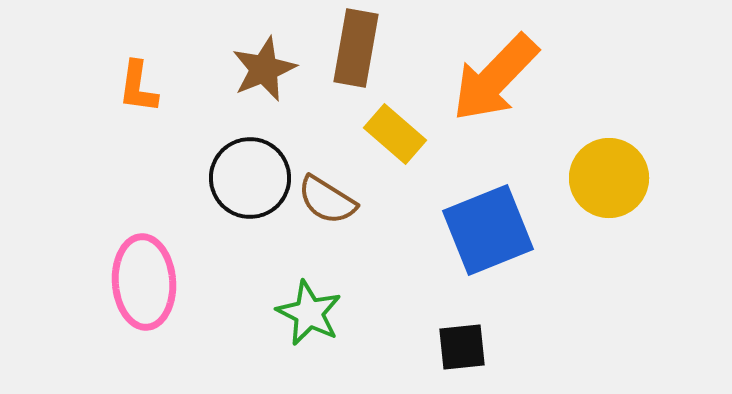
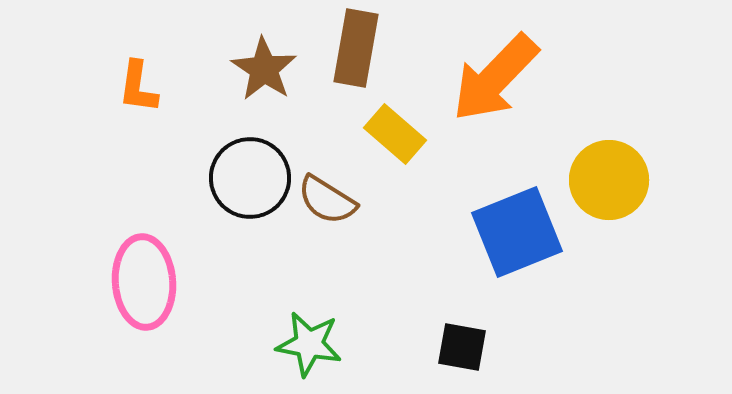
brown star: rotated 16 degrees counterclockwise
yellow circle: moved 2 px down
blue square: moved 29 px right, 2 px down
green star: moved 31 px down; rotated 16 degrees counterclockwise
black square: rotated 16 degrees clockwise
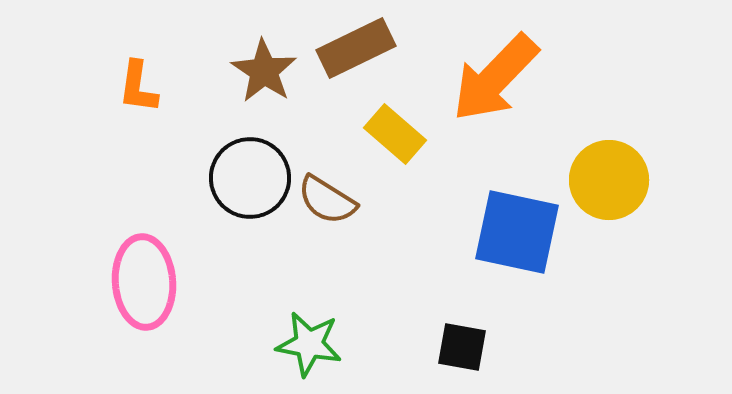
brown rectangle: rotated 54 degrees clockwise
brown star: moved 2 px down
blue square: rotated 34 degrees clockwise
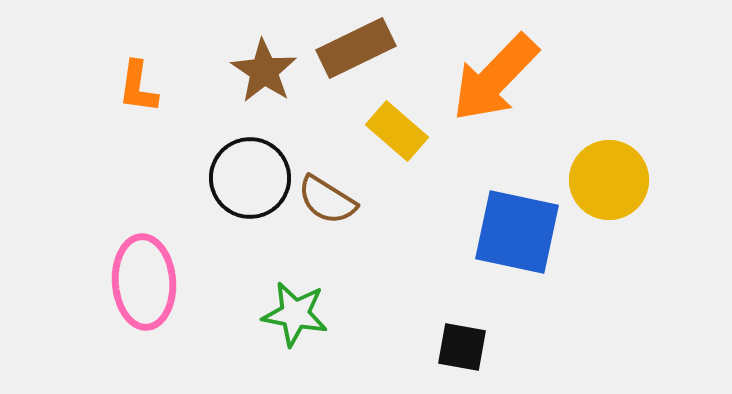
yellow rectangle: moved 2 px right, 3 px up
green star: moved 14 px left, 30 px up
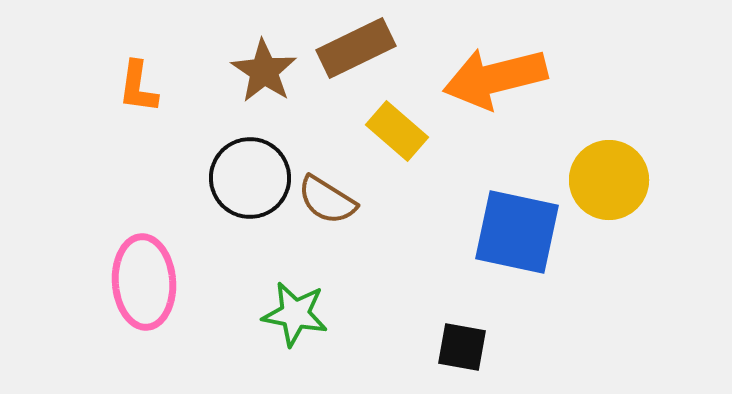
orange arrow: rotated 32 degrees clockwise
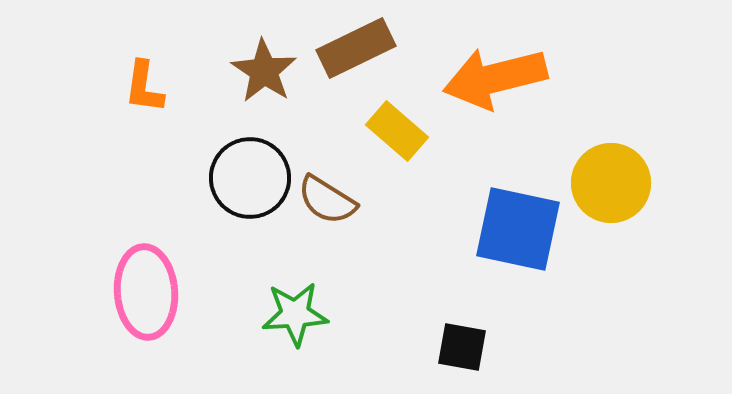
orange L-shape: moved 6 px right
yellow circle: moved 2 px right, 3 px down
blue square: moved 1 px right, 3 px up
pink ellipse: moved 2 px right, 10 px down
green star: rotated 14 degrees counterclockwise
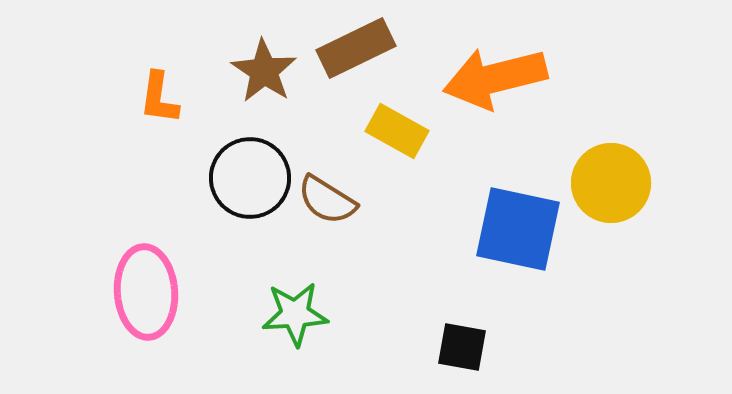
orange L-shape: moved 15 px right, 11 px down
yellow rectangle: rotated 12 degrees counterclockwise
